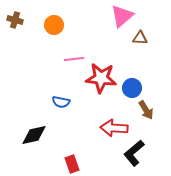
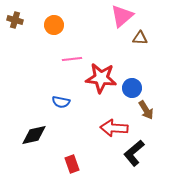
pink line: moved 2 px left
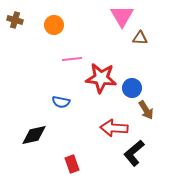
pink triangle: rotated 20 degrees counterclockwise
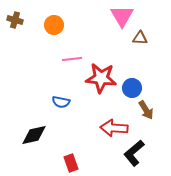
red rectangle: moved 1 px left, 1 px up
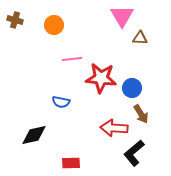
brown arrow: moved 5 px left, 4 px down
red rectangle: rotated 72 degrees counterclockwise
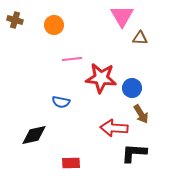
black L-shape: rotated 44 degrees clockwise
